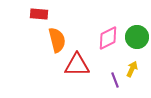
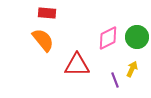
red rectangle: moved 8 px right, 1 px up
orange semicircle: moved 14 px left; rotated 25 degrees counterclockwise
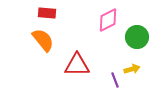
pink diamond: moved 18 px up
yellow arrow: rotated 49 degrees clockwise
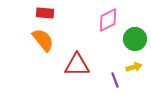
red rectangle: moved 2 px left
green circle: moved 2 px left, 2 px down
yellow arrow: moved 2 px right, 2 px up
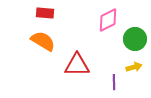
orange semicircle: moved 1 px down; rotated 20 degrees counterclockwise
purple line: moved 1 px left, 2 px down; rotated 21 degrees clockwise
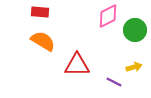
red rectangle: moved 5 px left, 1 px up
pink diamond: moved 4 px up
green circle: moved 9 px up
purple line: rotated 63 degrees counterclockwise
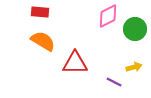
green circle: moved 1 px up
red triangle: moved 2 px left, 2 px up
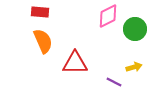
orange semicircle: rotated 35 degrees clockwise
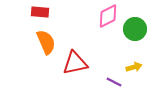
orange semicircle: moved 3 px right, 1 px down
red triangle: rotated 12 degrees counterclockwise
